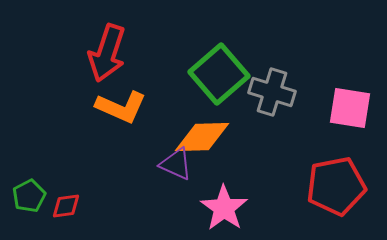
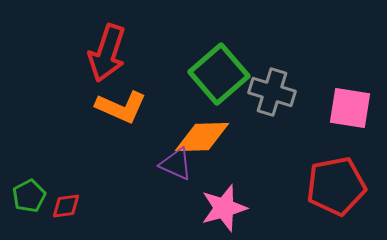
pink star: rotated 21 degrees clockwise
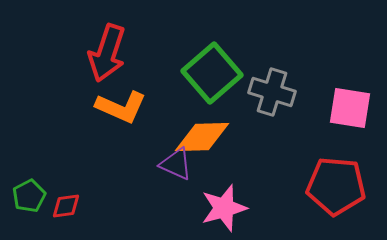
green square: moved 7 px left, 1 px up
red pentagon: rotated 16 degrees clockwise
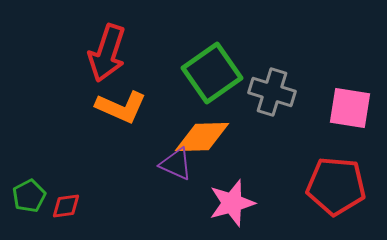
green square: rotated 6 degrees clockwise
pink star: moved 8 px right, 5 px up
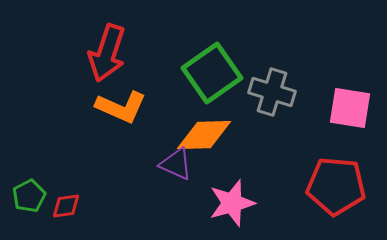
orange diamond: moved 2 px right, 2 px up
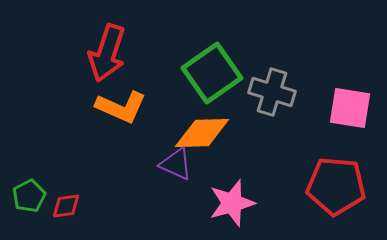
orange diamond: moved 2 px left, 2 px up
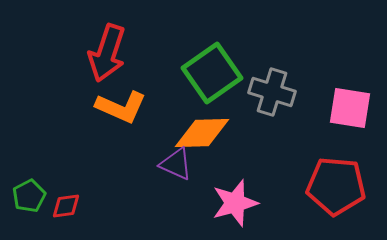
pink star: moved 3 px right
